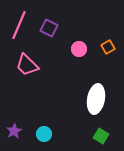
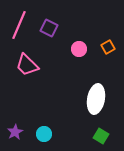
purple star: moved 1 px right, 1 px down
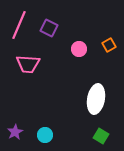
orange square: moved 1 px right, 2 px up
pink trapezoid: moved 1 px right, 1 px up; rotated 40 degrees counterclockwise
cyan circle: moved 1 px right, 1 px down
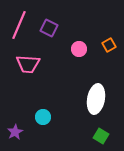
cyan circle: moved 2 px left, 18 px up
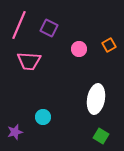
pink trapezoid: moved 1 px right, 3 px up
purple star: rotated 14 degrees clockwise
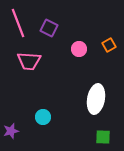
pink line: moved 1 px left, 2 px up; rotated 44 degrees counterclockwise
purple star: moved 4 px left, 1 px up
green square: moved 2 px right, 1 px down; rotated 28 degrees counterclockwise
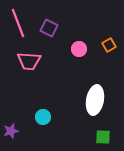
white ellipse: moved 1 px left, 1 px down
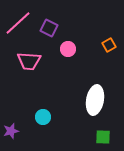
pink line: rotated 68 degrees clockwise
pink circle: moved 11 px left
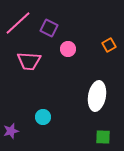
white ellipse: moved 2 px right, 4 px up
